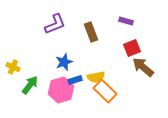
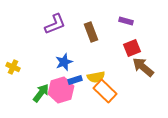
green arrow: moved 11 px right, 8 px down
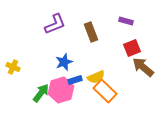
yellow semicircle: rotated 12 degrees counterclockwise
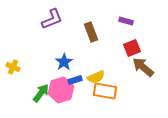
purple L-shape: moved 3 px left, 5 px up
blue star: rotated 12 degrees counterclockwise
orange rectangle: rotated 35 degrees counterclockwise
